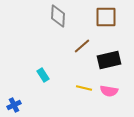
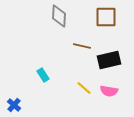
gray diamond: moved 1 px right
brown line: rotated 54 degrees clockwise
yellow line: rotated 28 degrees clockwise
blue cross: rotated 24 degrees counterclockwise
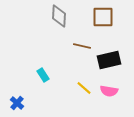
brown square: moved 3 px left
blue cross: moved 3 px right, 2 px up
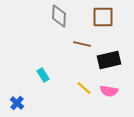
brown line: moved 2 px up
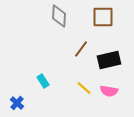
brown line: moved 1 px left, 5 px down; rotated 66 degrees counterclockwise
cyan rectangle: moved 6 px down
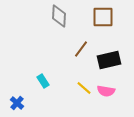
pink semicircle: moved 3 px left
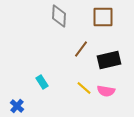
cyan rectangle: moved 1 px left, 1 px down
blue cross: moved 3 px down
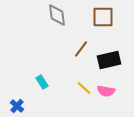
gray diamond: moved 2 px left, 1 px up; rotated 10 degrees counterclockwise
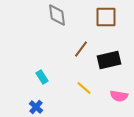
brown square: moved 3 px right
cyan rectangle: moved 5 px up
pink semicircle: moved 13 px right, 5 px down
blue cross: moved 19 px right, 1 px down
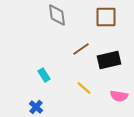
brown line: rotated 18 degrees clockwise
cyan rectangle: moved 2 px right, 2 px up
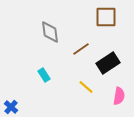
gray diamond: moved 7 px left, 17 px down
black rectangle: moved 1 px left, 3 px down; rotated 20 degrees counterclockwise
yellow line: moved 2 px right, 1 px up
pink semicircle: rotated 90 degrees counterclockwise
blue cross: moved 25 px left
